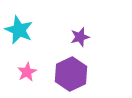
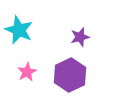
purple hexagon: moved 1 px left, 1 px down
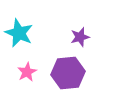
cyan star: moved 3 px down
purple hexagon: moved 2 px left, 2 px up; rotated 20 degrees clockwise
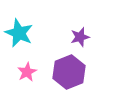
purple hexagon: moved 1 px right, 1 px up; rotated 16 degrees counterclockwise
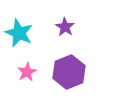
purple star: moved 15 px left, 10 px up; rotated 24 degrees counterclockwise
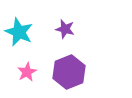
purple star: moved 2 px down; rotated 18 degrees counterclockwise
cyan star: moved 1 px up
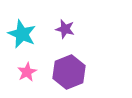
cyan star: moved 3 px right, 2 px down
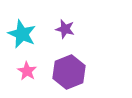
pink star: moved 1 px up; rotated 12 degrees counterclockwise
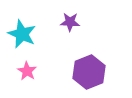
purple star: moved 5 px right, 7 px up; rotated 12 degrees counterclockwise
purple hexagon: moved 20 px right
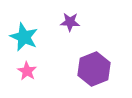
cyan star: moved 2 px right, 3 px down
purple hexagon: moved 5 px right, 3 px up
